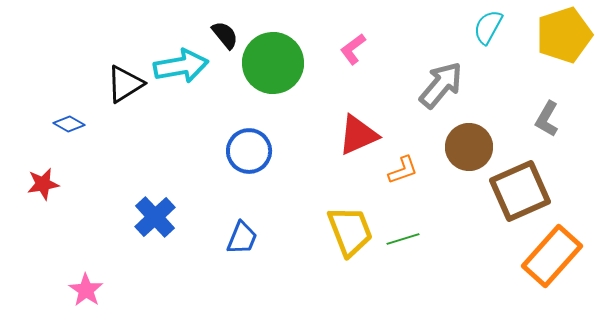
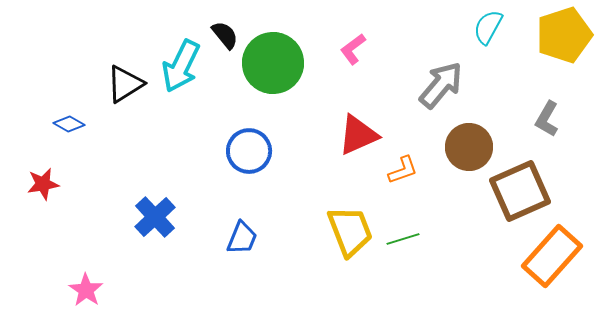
cyan arrow: rotated 126 degrees clockwise
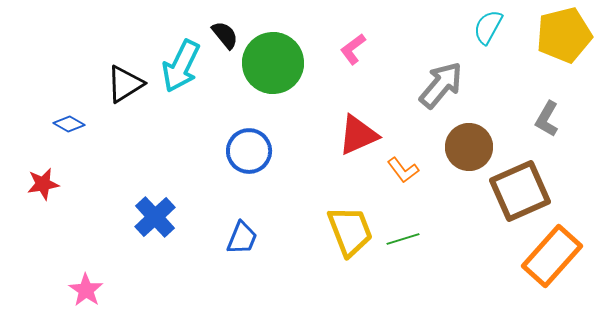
yellow pentagon: rotated 4 degrees clockwise
orange L-shape: rotated 72 degrees clockwise
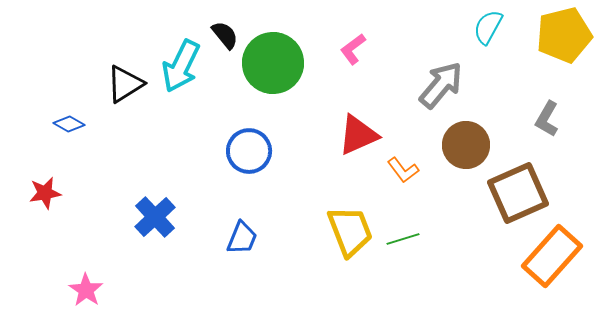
brown circle: moved 3 px left, 2 px up
red star: moved 2 px right, 9 px down
brown square: moved 2 px left, 2 px down
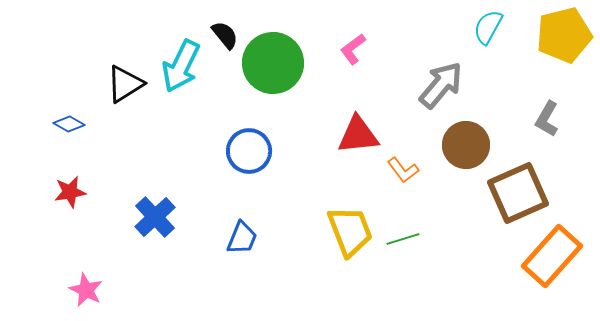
red triangle: rotated 18 degrees clockwise
red star: moved 25 px right, 1 px up
pink star: rotated 8 degrees counterclockwise
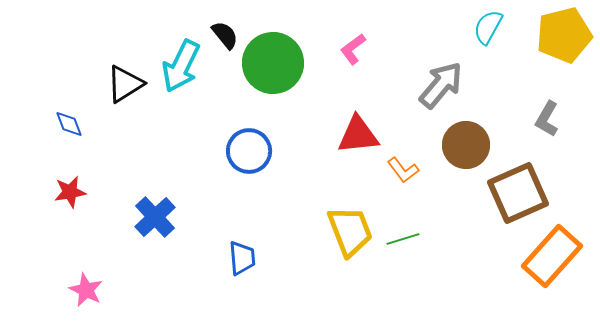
blue diamond: rotated 40 degrees clockwise
blue trapezoid: moved 20 px down; rotated 27 degrees counterclockwise
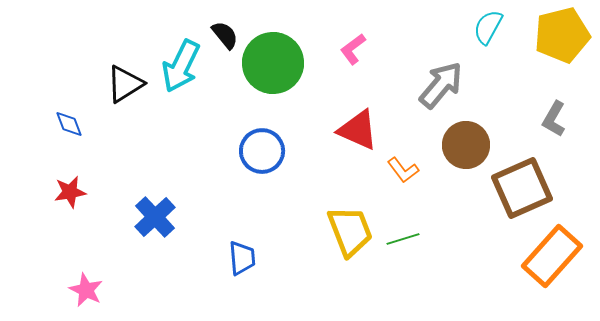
yellow pentagon: moved 2 px left
gray L-shape: moved 7 px right
red triangle: moved 5 px up; rotated 30 degrees clockwise
blue circle: moved 13 px right
brown square: moved 4 px right, 5 px up
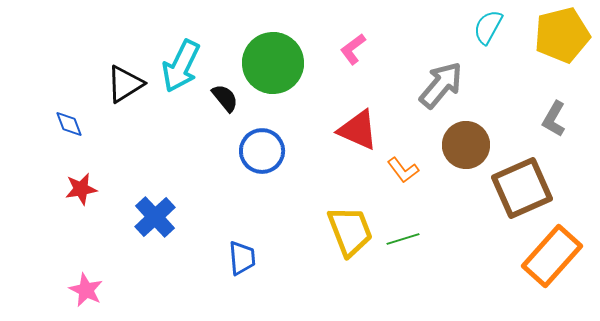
black semicircle: moved 63 px down
red star: moved 11 px right, 3 px up
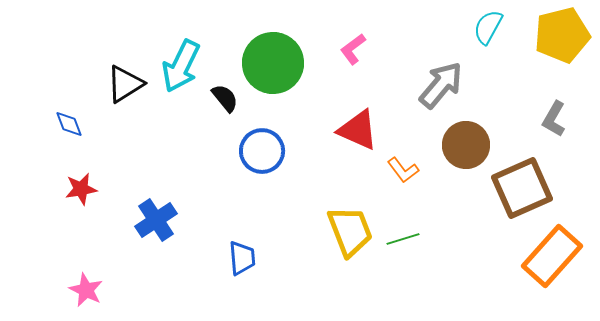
blue cross: moved 1 px right, 3 px down; rotated 9 degrees clockwise
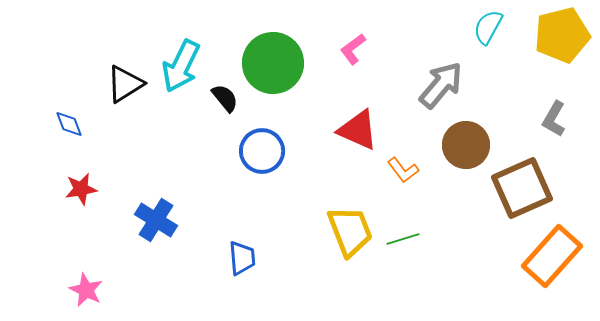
blue cross: rotated 24 degrees counterclockwise
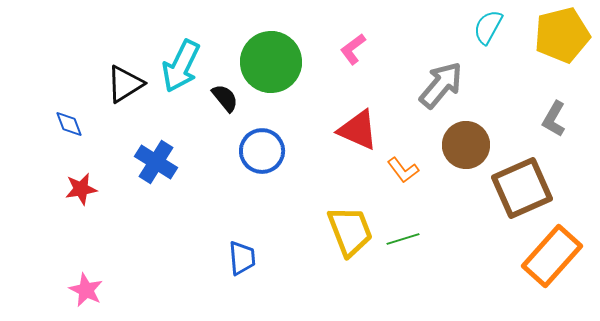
green circle: moved 2 px left, 1 px up
blue cross: moved 58 px up
